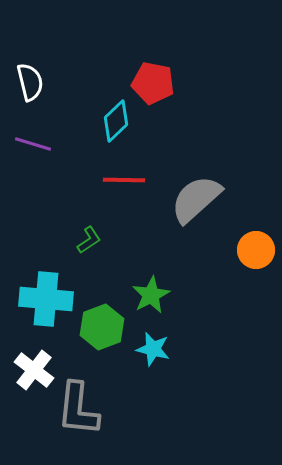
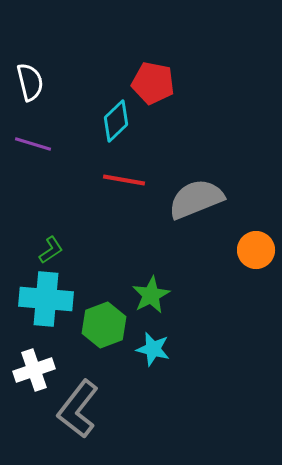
red line: rotated 9 degrees clockwise
gray semicircle: rotated 20 degrees clockwise
green L-shape: moved 38 px left, 10 px down
green hexagon: moved 2 px right, 2 px up
white cross: rotated 33 degrees clockwise
gray L-shape: rotated 32 degrees clockwise
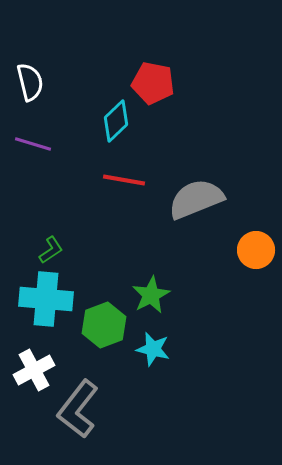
white cross: rotated 9 degrees counterclockwise
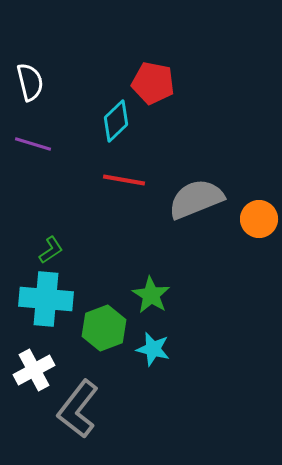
orange circle: moved 3 px right, 31 px up
green star: rotated 12 degrees counterclockwise
green hexagon: moved 3 px down
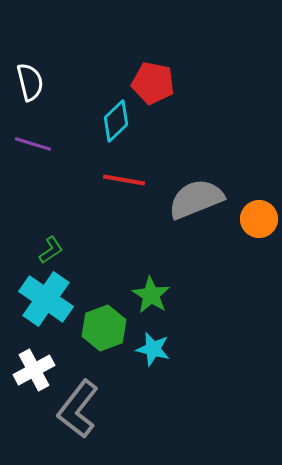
cyan cross: rotated 30 degrees clockwise
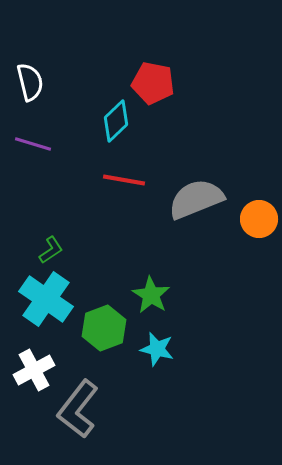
cyan star: moved 4 px right
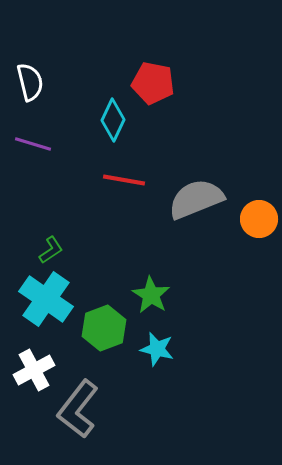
cyan diamond: moved 3 px left, 1 px up; rotated 21 degrees counterclockwise
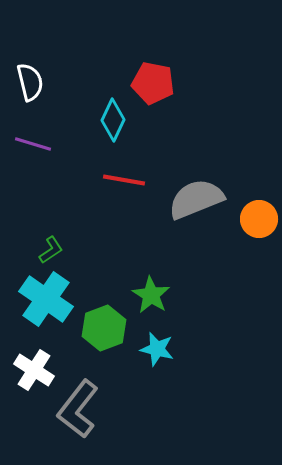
white cross: rotated 30 degrees counterclockwise
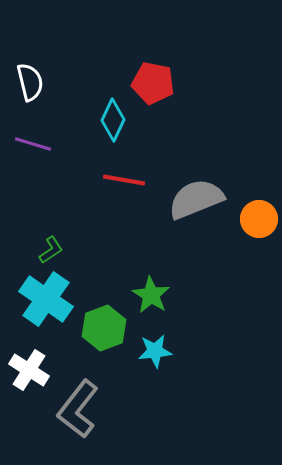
cyan star: moved 2 px left, 2 px down; rotated 20 degrees counterclockwise
white cross: moved 5 px left
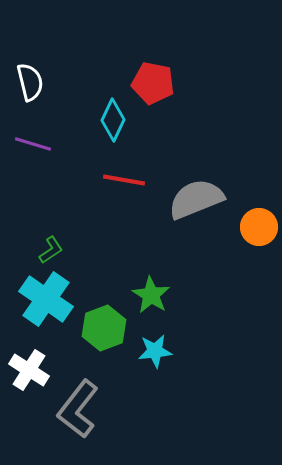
orange circle: moved 8 px down
